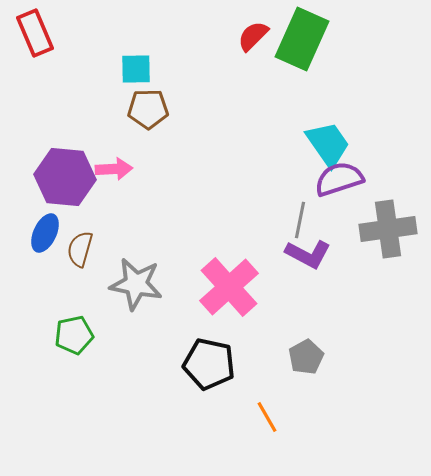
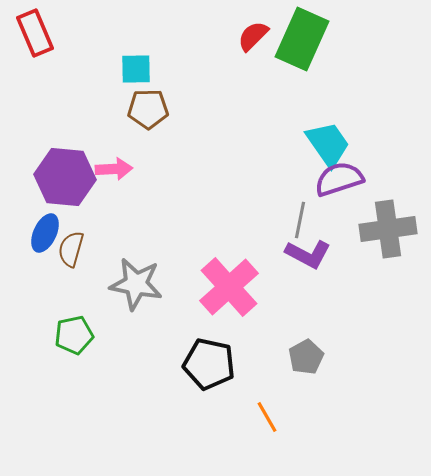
brown semicircle: moved 9 px left
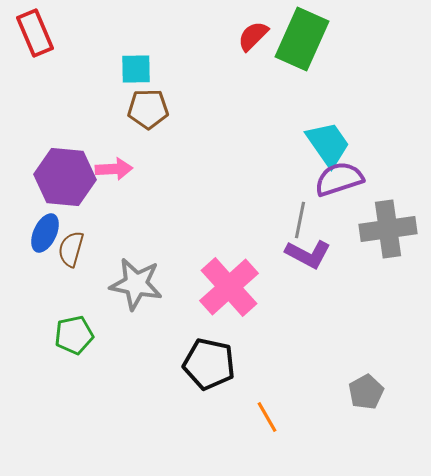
gray pentagon: moved 60 px right, 35 px down
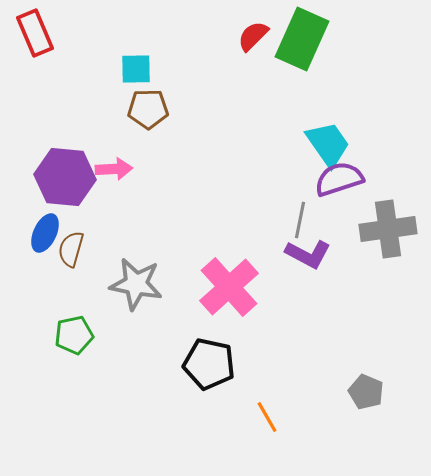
gray pentagon: rotated 20 degrees counterclockwise
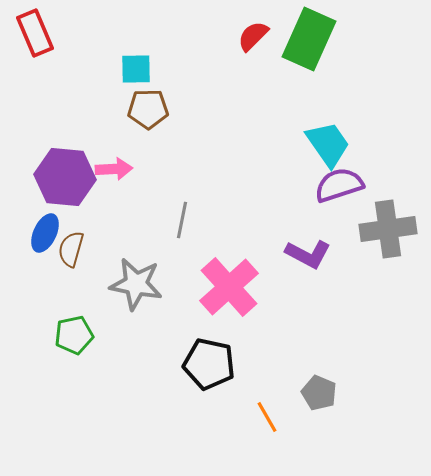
green rectangle: moved 7 px right
purple semicircle: moved 6 px down
gray line: moved 118 px left
gray pentagon: moved 47 px left, 1 px down
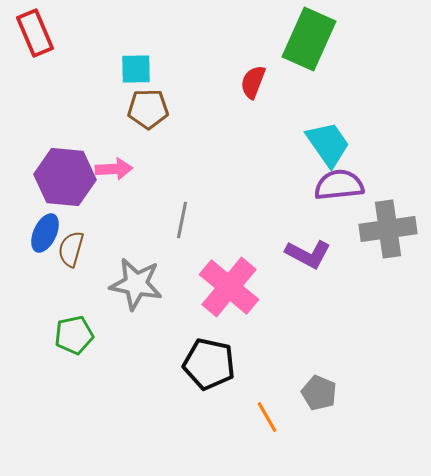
red semicircle: moved 46 px down; rotated 24 degrees counterclockwise
purple semicircle: rotated 12 degrees clockwise
pink cross: rotated 8 degrees counterclockwise
